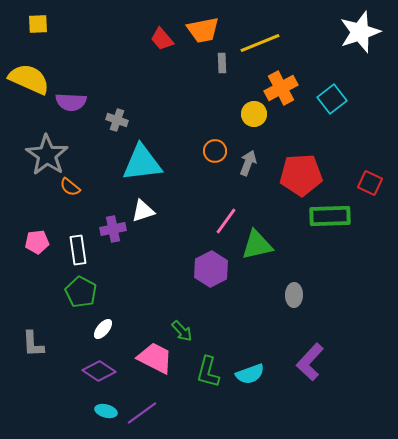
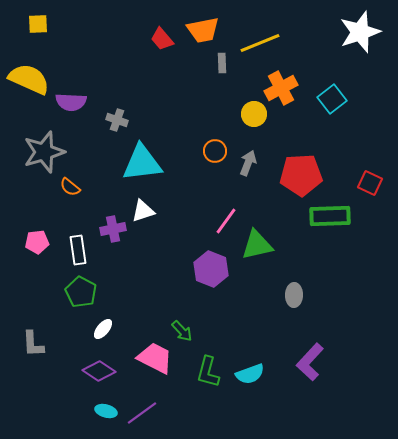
gray star: moved 3 px left, 3 px up; rotated 21 degrees clockwise
purple hexagon: rotated 12 degrees counterclockwise
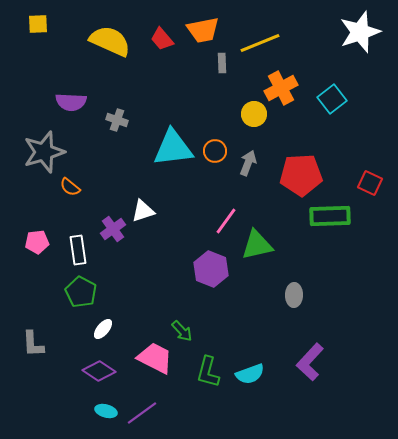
yellow semicircle: moved 81 px right, 38 px up
cyan triangle: moved 31 px right, 15 px up
purple cross: rotated 25 degrees counterclockwise
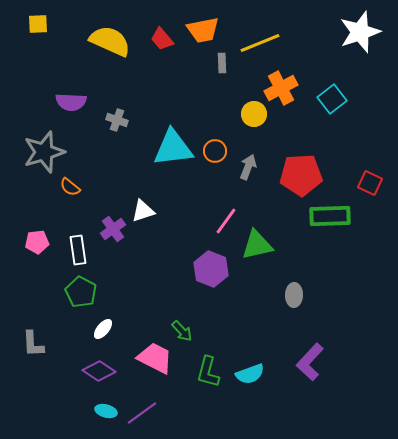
gray arrow: moved 4 px down
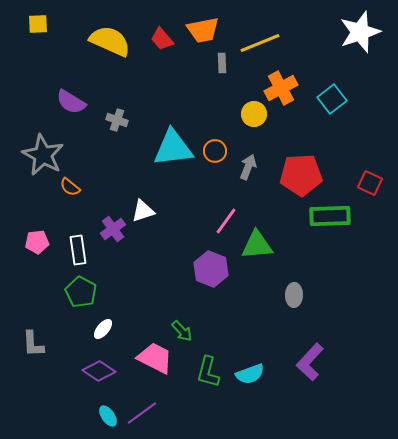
purple semicircle: rotated 28 degrees clockwise
gray star: moved 1 px left, 3 px down; rotated 27 degrees counterclockwise
green triangle: rotated 8 degrees clockwise
cyan ellipse: moved 2 px right, 5 px down; rotated 40 degrees clockwise
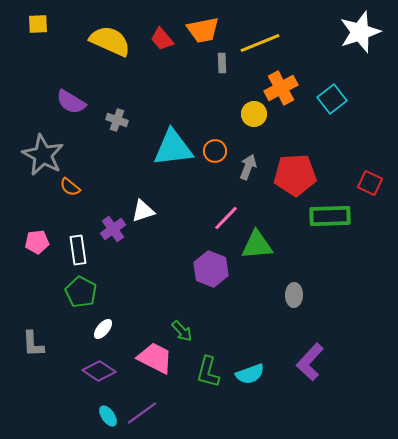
red pentagon: moved 6 px left
pink line: moved 3 px up; rotated 8 degrees clockwise
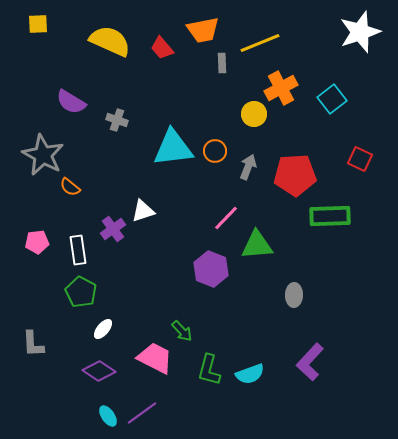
red trapezoid: moved 9 px down
red square: moved 10 px left, 24 px up
green L-shape: moved 1 px right, 2 px up
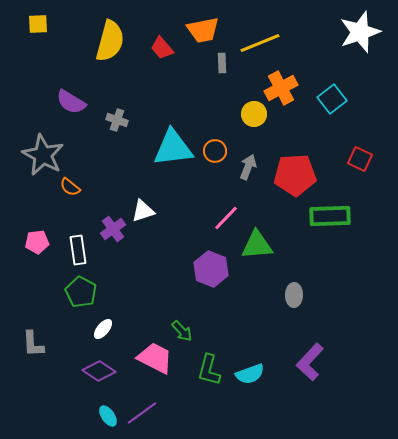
yellow semicircle: rotated 81 degrees clockwise
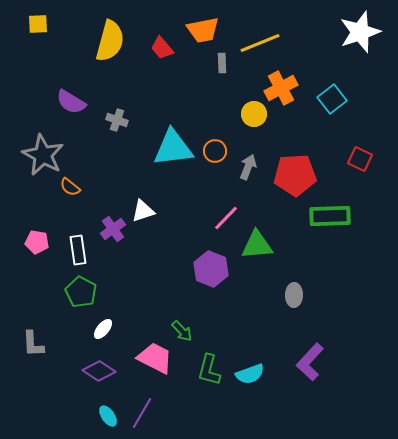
pink pentagon: rotated 15 degrees clockwise
purple line: rotated 24 degrees counterclockwise
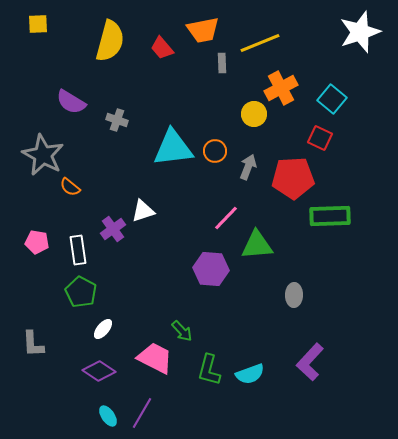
cyan square: rotated 12 degrees counterclockwise
red square: moved 40 px left, 21 px up
red pentagon: moved 2 px left, 3 px down
purple hexagon: rotated 16 degrees counterclockwise
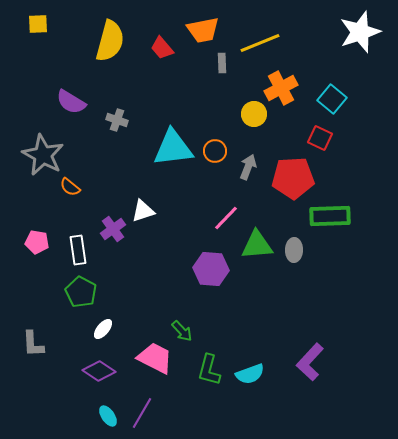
gray ellipse: moved 45 px up
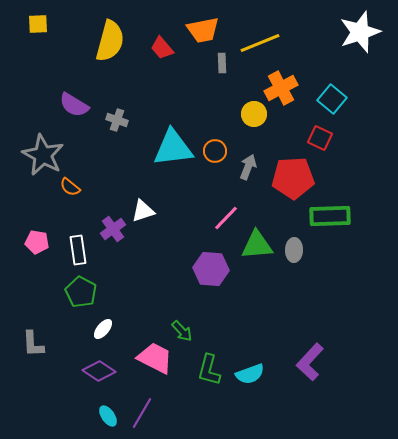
purple semicircle: moved 3 px right, 3 px down
